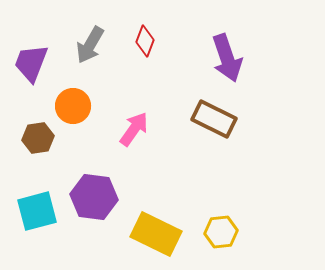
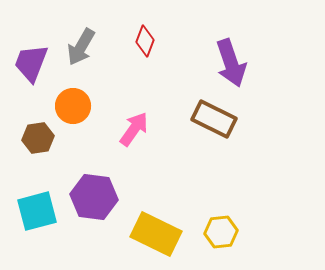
gray arrow: moved 9 px left, 2 px down
purple arrow: moved 4 px right, 5 px down
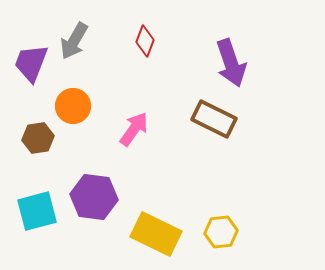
gray arrow: moved 7 px left, 6 px up
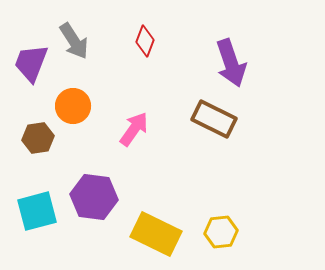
gray arrow: rotated 63 degrees counterclockwise
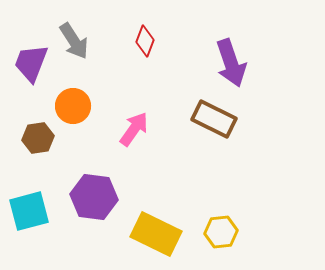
cyan square: moved 8 px left
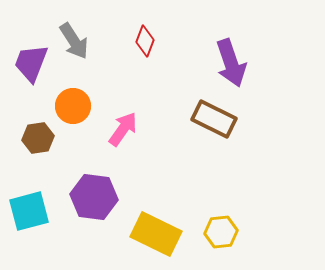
pink arrow: moved 11 px left
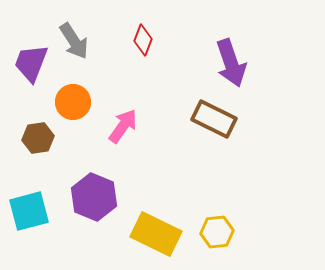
red diamond: moved 2 px left, 1 px up
orange circle: moved 4 px up
pink arrow: moved 3 px up
purple hexagon: rotated 15 degrees clockwise
yellow hexagon: moved 4 px left
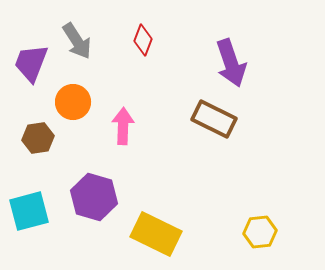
gray arrow: moved 3 px right
pink arrow: rotated 33 degrees counterclockwise
purple hexagon: rotated 6 degrees counterclockwise
yellow hexagon: moved 43 px right
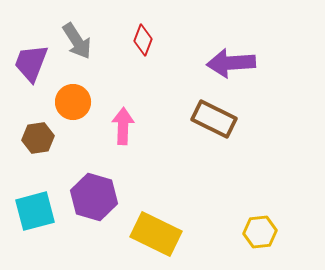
purple arrow: rotated 105 degrees clockwise
cyan square: moved 6 px right
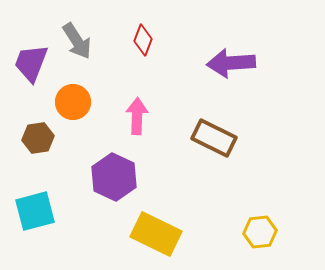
brown rectangle: moved 19 px down
pink arrow: moved 14 px right, 10 px up
purple hexagon: moved 20 px right, 20 px up; rotated 9 degrees clockwise
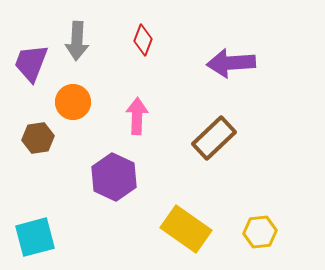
gray arrow: rotated 36 degrees clockwise
brown rectangle: rotated 69 degrees counterclockwise
cyan square: moved 26 px down
yellow rectangle: moved 30 px right, 5 px up; rotated 9 degrees clockwise
